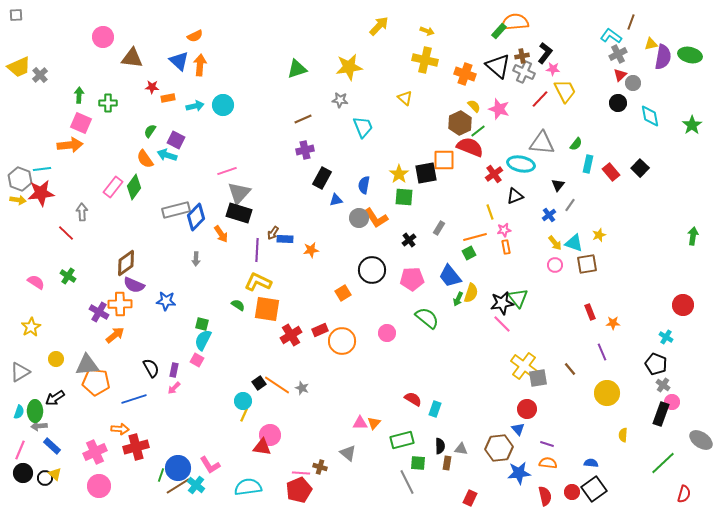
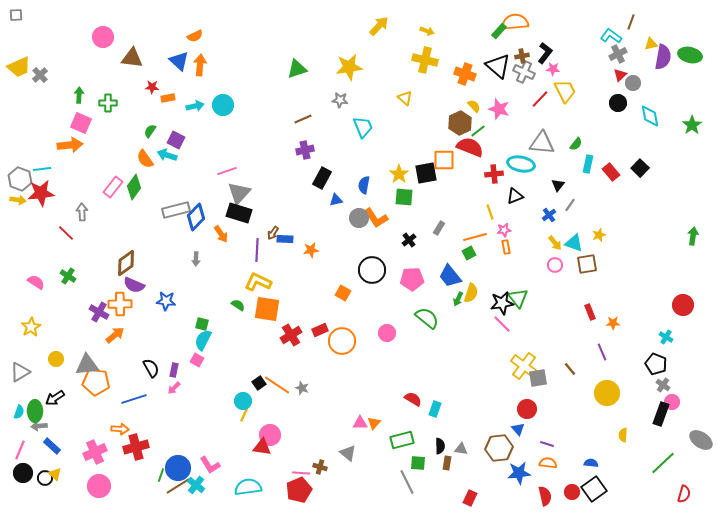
red cross at (494, 174): rotated 30 degrees clockwise
orange square at (343, 293): rotated 28 degrees counterclockwise
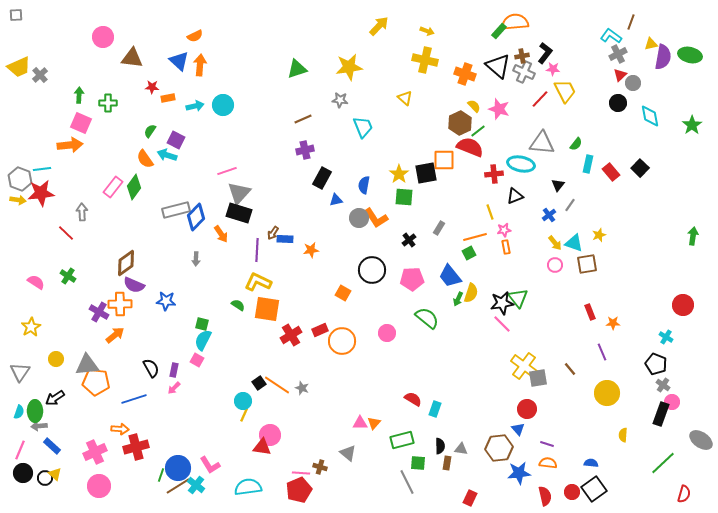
gray triangle at (20, 372): rotated 25 degrees counterclockwise
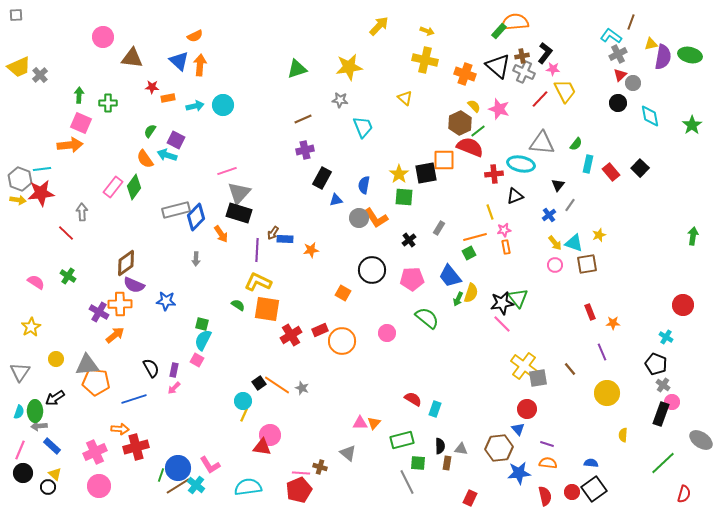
black circle at (45, 478): moved 3 px right, 9 px down
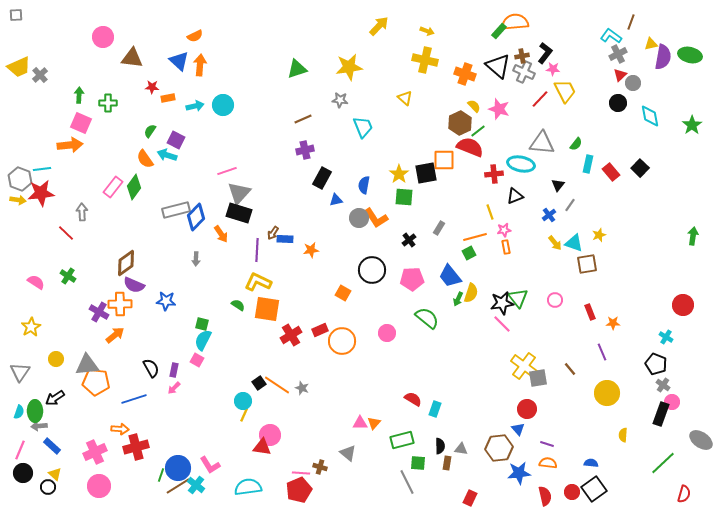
pink circle at (555, 265): moved 35 px down
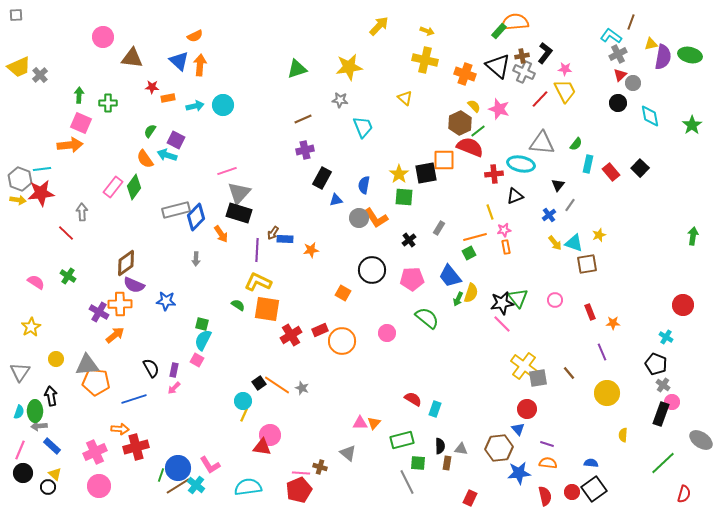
pink star at (553, 69): moved 12 px right
brown line at (570, 369): moved 1 px left, 4 px down
black arrow at (55, 398): moved 4 px left, 2 px up; rotated 114 degrees clockwise
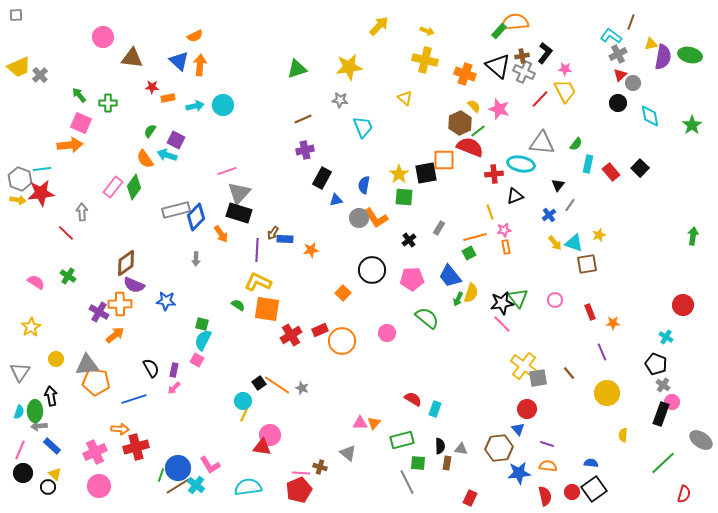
green arrow at (79, 95): rotated 42 degrees counterclockwise
orange square at (343, 293): rotated 14 degrees clockwise
orange semicircle at (548, 463): moved 3 px down
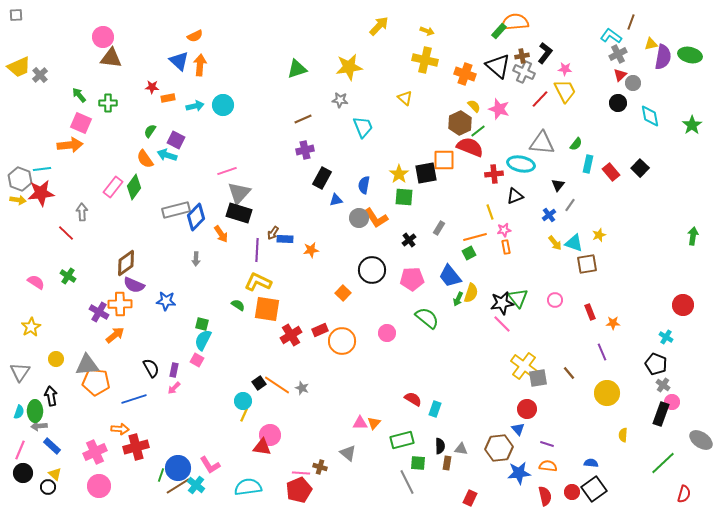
brown triangle at (132, 58): moved 21 px left
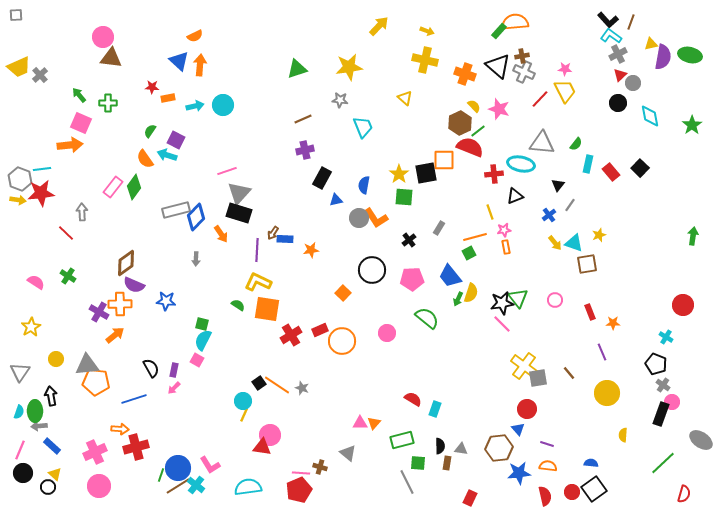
black L-shape at (545, 53): moved 63 px right, 33 px up; rotated 100 degrees clockwise
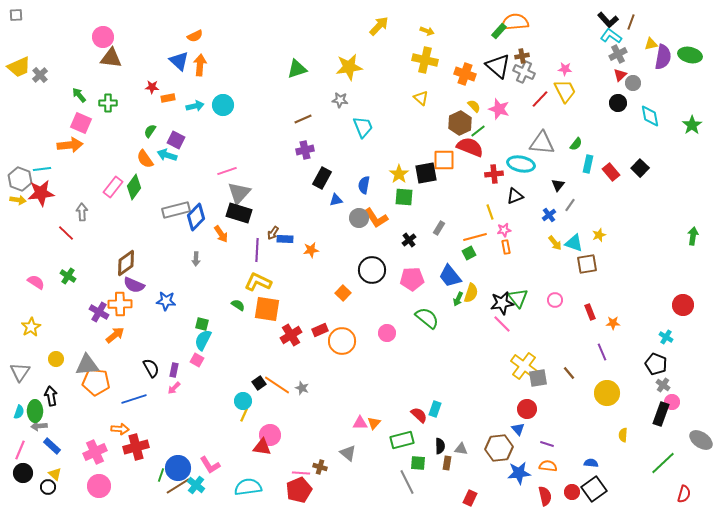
yellow triangle at (405, 98): moved 16 px right
red semicircle at (413, 399): moved 6 px right, 16 px down; rotated 12 degrees clockwise
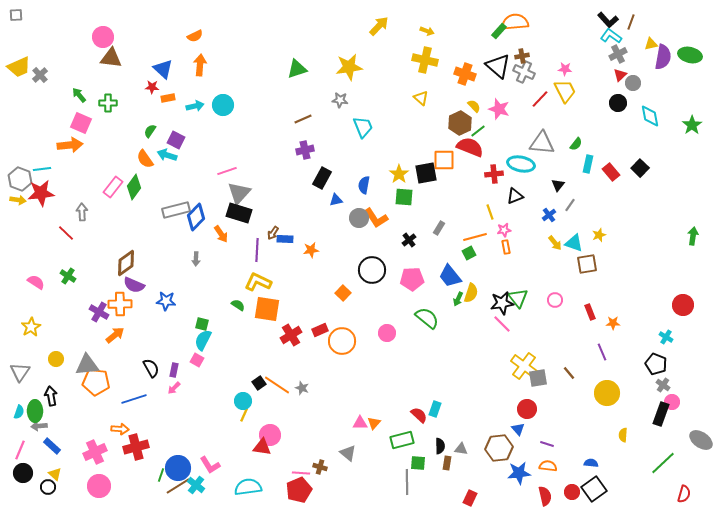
blue triangle at (179, 61): moved 16 px left, 8 px down
gray line at (407, 482): rotated 25 degrees clockwise
